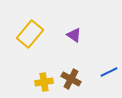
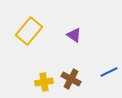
yellow rectangle: moved 1 px left, 3 px up
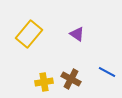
yellow rectangle: moved 3 px down
purple triangle: moved 3 px right, 1 px up
blue line: moved 2 px left; rotated 54 degrees clockwise
